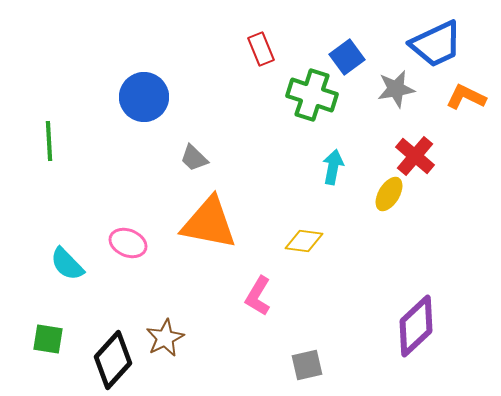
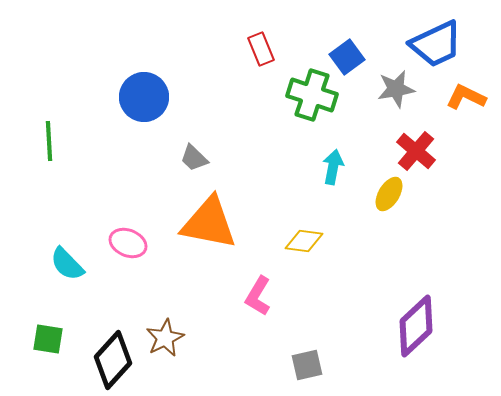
red cross: moved 1 px right, 5 px up
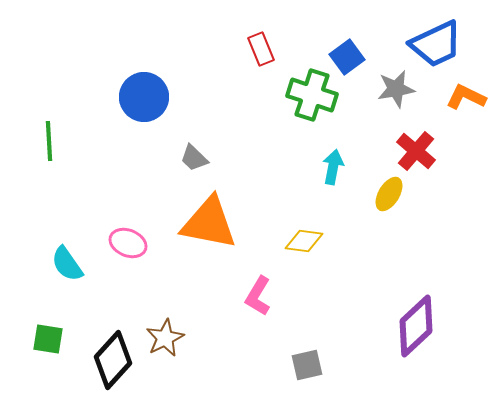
cyan semicircle: rotated 9 degrees clockwise
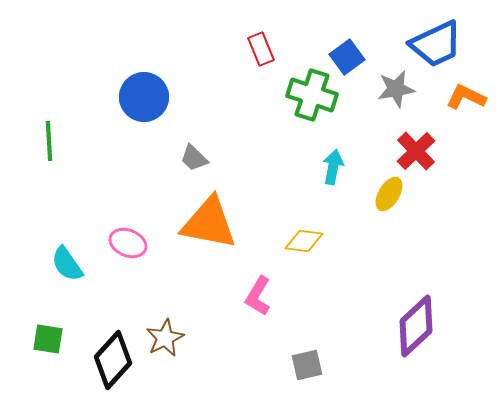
red cross: rotated 6 degrees clockwise
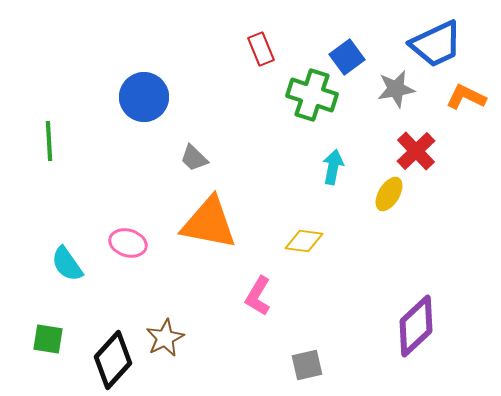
pink ellipse: rotated 6 degrees counterclockwise
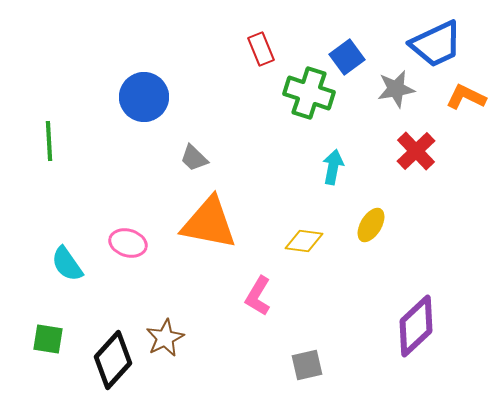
green cross: moved 3 px left, 2 px up
yellow ellipse: moved 18 px left, 31 px down
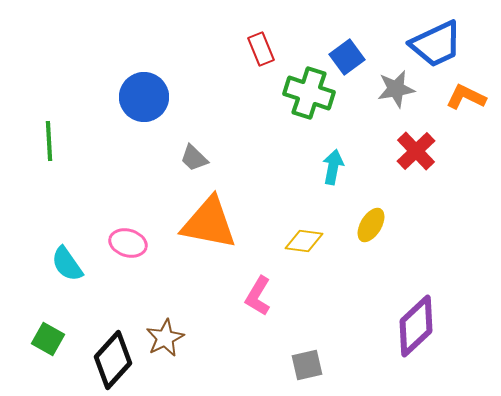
green square: rotated 20 degrees clockwise
